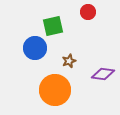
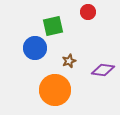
purple diamond: moved 4 px up
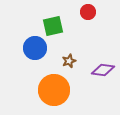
orange circle: moved 1 px left
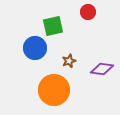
purple diamond: moved 1 px left, 1 px up
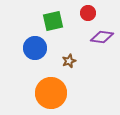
red circle: moved 1 px down
green square: moved 5 px up
purple diamond: moved 32 px up
orange circle: moved 3 px left, 3 px down
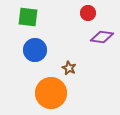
green square: moved 25 px left, 4 px up; rotated 20 degrees clockwise
blue circle: moved 2 px down
brown star: moved 7 px down; rotated 24 degrees counterclockwise
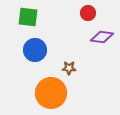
brown star: rotated 24 degrees counterclockwise
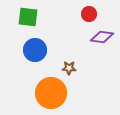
red circle: moved 1 px right, 1 px down
